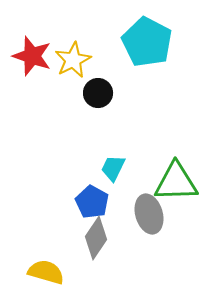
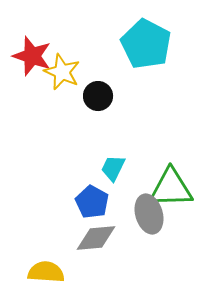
cyan pentagon: moved 1 px left, 2 px down
yellow star: moved 11 px left, 12 px down; rotated 21 degrees counterclockwise
black circle: moved 3 px down
green triangle: moved 5 px left, 6 px down
gray diamond: rotated 51 degrees clockwise
yellow semicircle: rotated 12 degrees counterclockwise
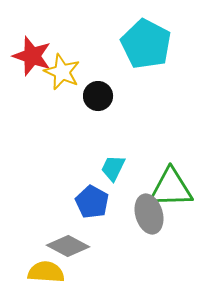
gray diamond: moved 28 px left, 8 px down; rotated 33 degrees clockwise
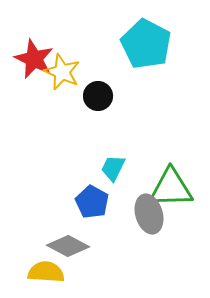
red star: moved 2 px right, 3 px down; rotated 6 degrees clockwise
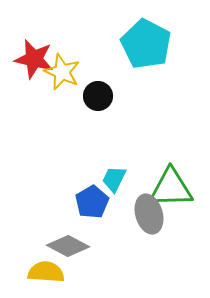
red star: rotated 12 degrees counterclockwise
cyan trapezoid: moved 1 px right, 11 px down
blue pentagon: rotated 12 degrees clockwise
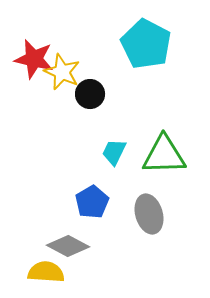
black circle: moved 8 px left, 2 px up
cyan trapezoid: moved 27 px up
green triangle: moved 7 px left, 33 px up
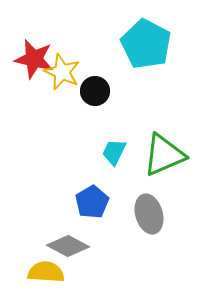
black circle: moved 5 px right, 3 px up
green triangle: rotated 21 degrees counterclockwise
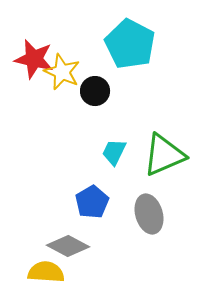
cyan pentagon: moved 16 px left
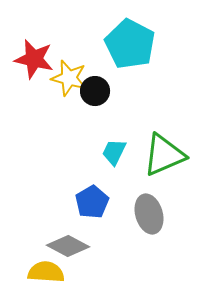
yellow star: moved 7 px right, 6 px down; rotated 9 degrees counterclockwise
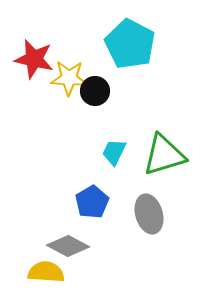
yellow star: rotated 12 degrees counterclockwise
green triangle: rotated 6 degrees clockwise
